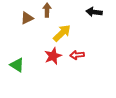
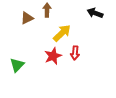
black arrow: moved 1 px right, 1 px down; rotated 14 degrees clockwise
red arrow: moved 2 px left, 2 px up; rotated 80 degrees counterclockwise
green triangle: rotated 42 degrees clockwise
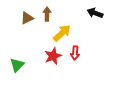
brown arrow: moved 4 px down
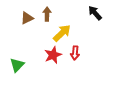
black arrow: rotated 28 degrees clockwise
red star: moved 1 px up
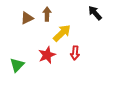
red star: moved 6 px left
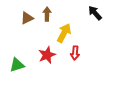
yellow arrow: moved 2 px right; rotated 18 degrees counterclockwise
green triangle: rotated 28 degrees clockwise
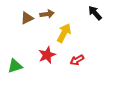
brown arrow: rotated 80 degrees clockwise
red arrow: moved 2 px right, 7 px down; rotated 56 degrees clockwise
green triangle: moved 2 px left, 1 px down
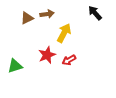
red arrow: moved 8 px left
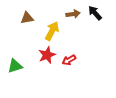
brown arrow: moved 26 px right
brown triangle: rotated 16 degrees clockwise
yellow arrow: moved 12 px left, 2 px up
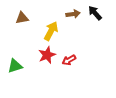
brown triangle: moved 5 px left
yellow arrow: moved 1 px left
